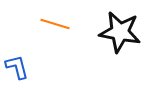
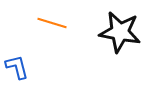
orange line: moved 3 px left, 1 px up
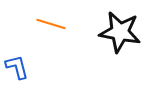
orange line: moved 1 px left, 1 px down
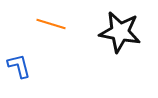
blue L-shape: moved 2 px right, 1 px up
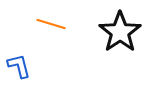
black star: rotated 27 degrees clockwise
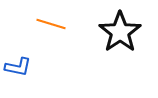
blue L-shape: moved 1 px left, 1 px down; rotated 116 degrees clockwise
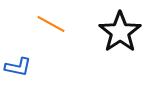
orange line: rotated 12 degrees clockwise
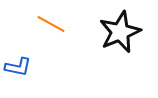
black star: rotated 12 degrees clockwise
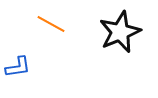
blue L-shape: rotated 20 degrees counterclockwise
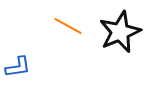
orange line: moved 17 px right, 2 px down
